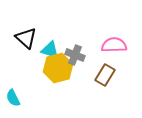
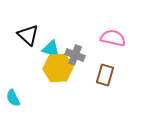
black triangle: moved 2 px right, 3 px up
pink semicircle: moved 1 px left, 7 px up; rotated 15 degrees clockwise
cyan triangle: moved 1 px right, 1 px up
yellow hexagon: rotated 12 degrees clockwise
brown rectangle: rotated 15 degrees counterclockwise
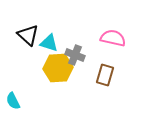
cyan triangle: moved 2 px left, 6 px up
cyan semicircle: moved 3 px down
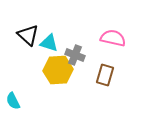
yellow hexagon: moved 2 px down
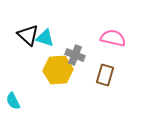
cyan triangle: moved 4 px left, 5 px up
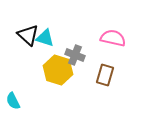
yellow hexagon: rotated 20 degrees clockwise
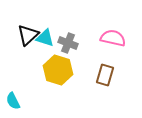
black triangle: rotated 35 degrees clockwise
gray cross: moved 7 px left, 12 px up
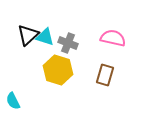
cyan triangle: moved 1 px up
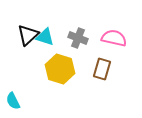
pink semicircle: moved 1 px right
gray cross: moved 10 px right, 5 px up
yellow hexagon: moved 2 px right, 1 px up
brown rectangle: moved 3 px left, 6 px up
